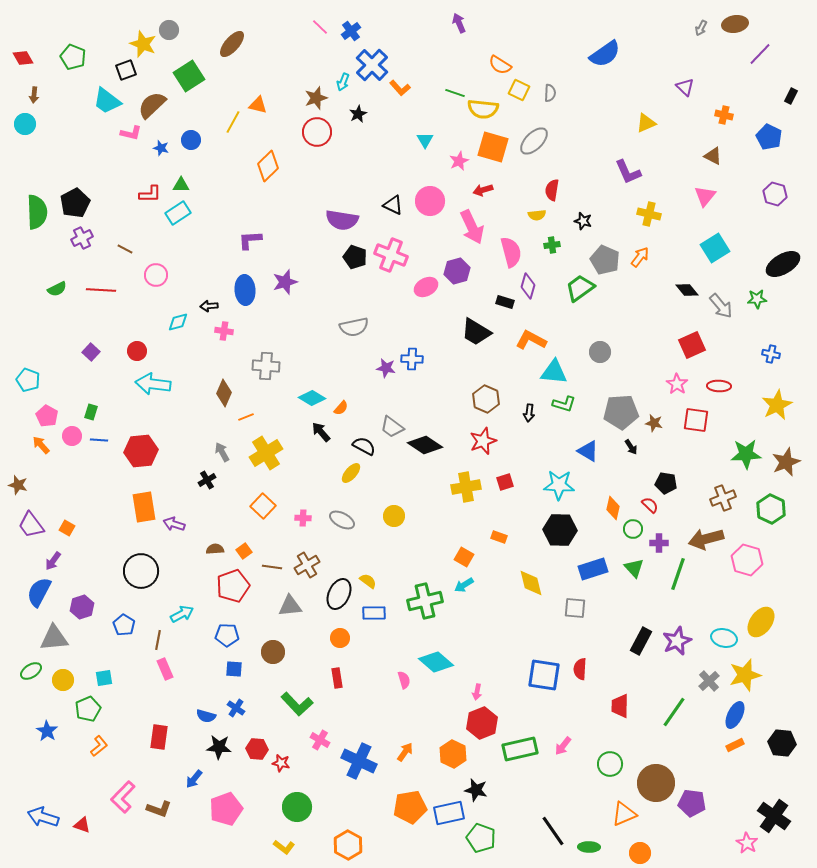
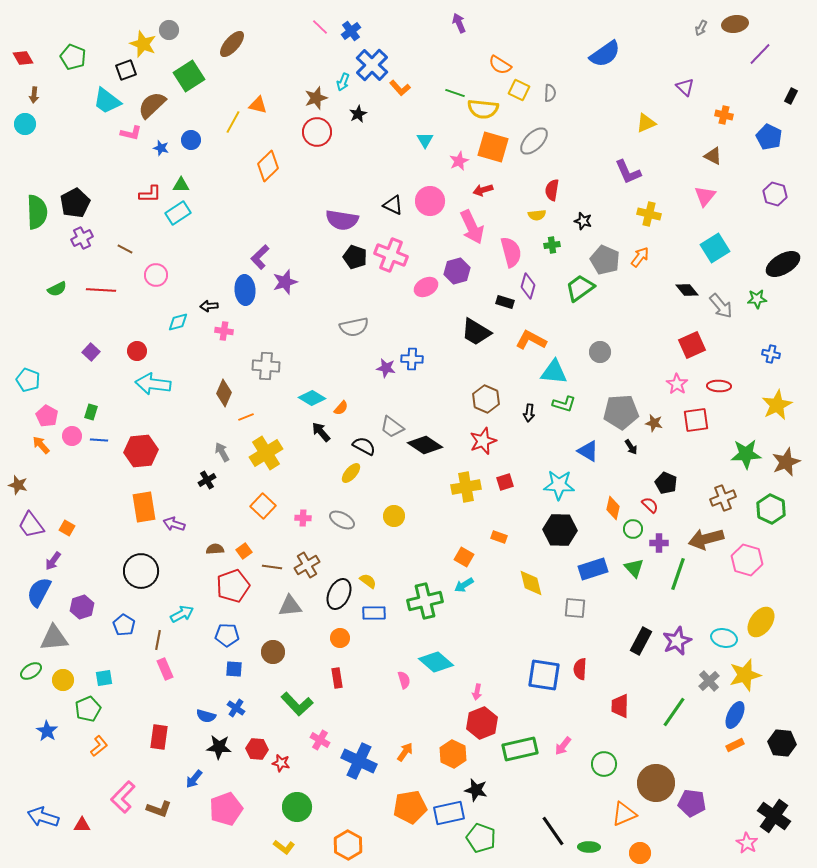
purple L-shape at (250, 240): moved 10 px right, 17 px down; rotated 40 degrees counterclockwise
red square at (696, 420): rotated 16 degrees counterclockwise
black pentagon at (666, 483): rotated 15 degrees clockwise
green circle at (610, 764): moved 6 px left
red triangle at (82, 825): rotated 18 degrees counterclockwise
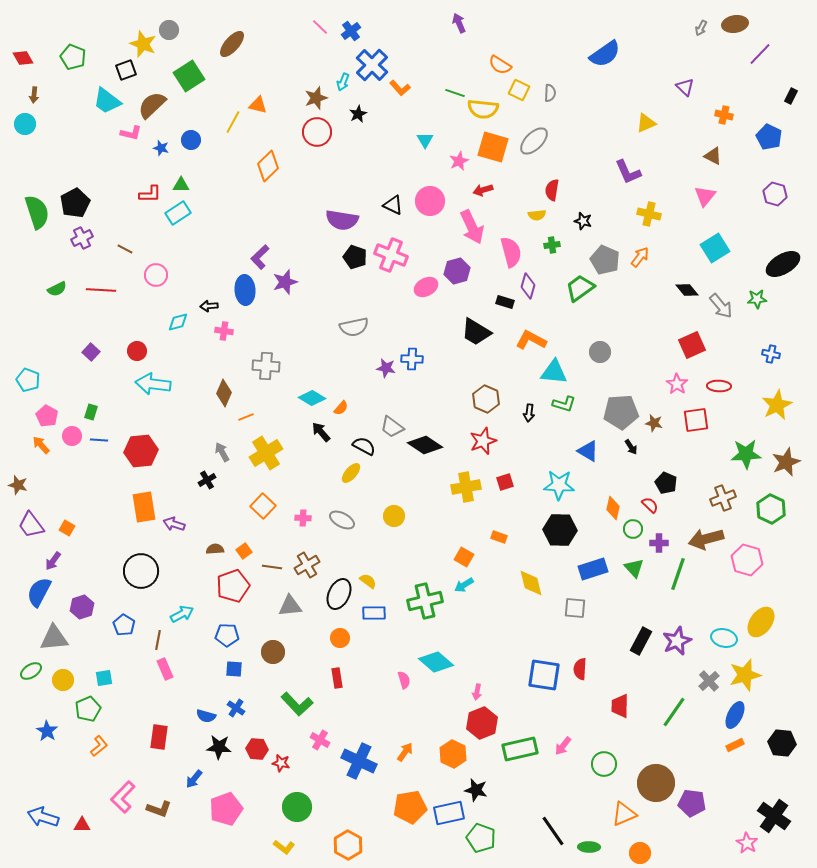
green semicircle at (37, 212): rotated 16 degrees counterclockwise
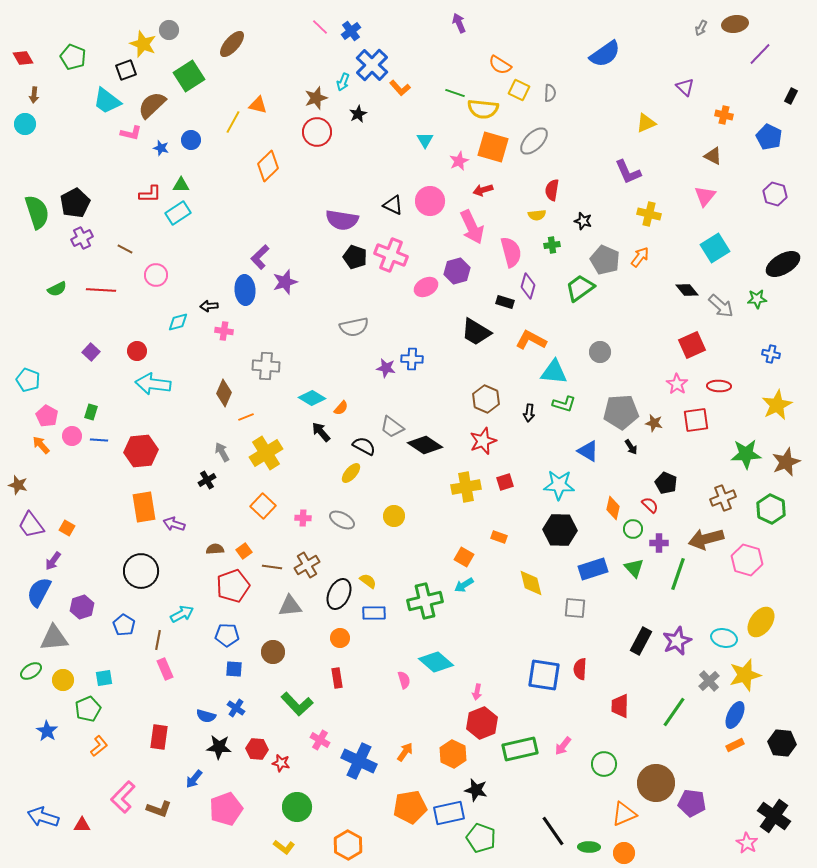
gray arrow at (721, 306): rotated 8 degrees counterclockwise
orange circle at (640, 853): moved 16 px left
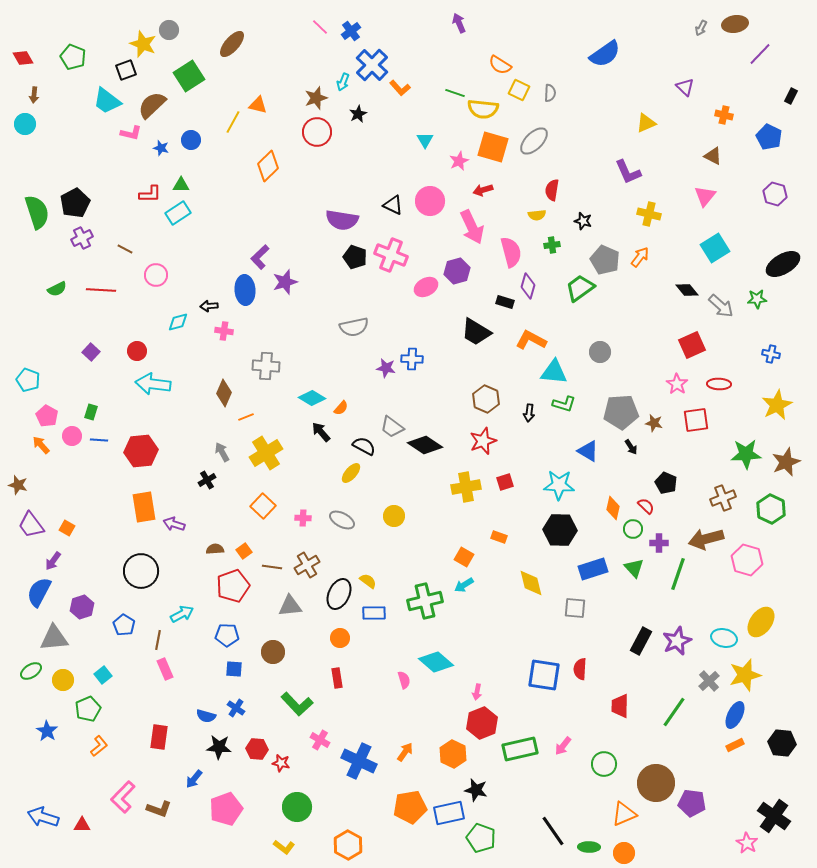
red ellipse at (719, 386): moved 2 px up
red semicircle at (650, 505): moved 4 px left, 1 px down
cyan square at (104, 678): moved 1 px left, 3 px up; rotated 30 degrees counterclockwise
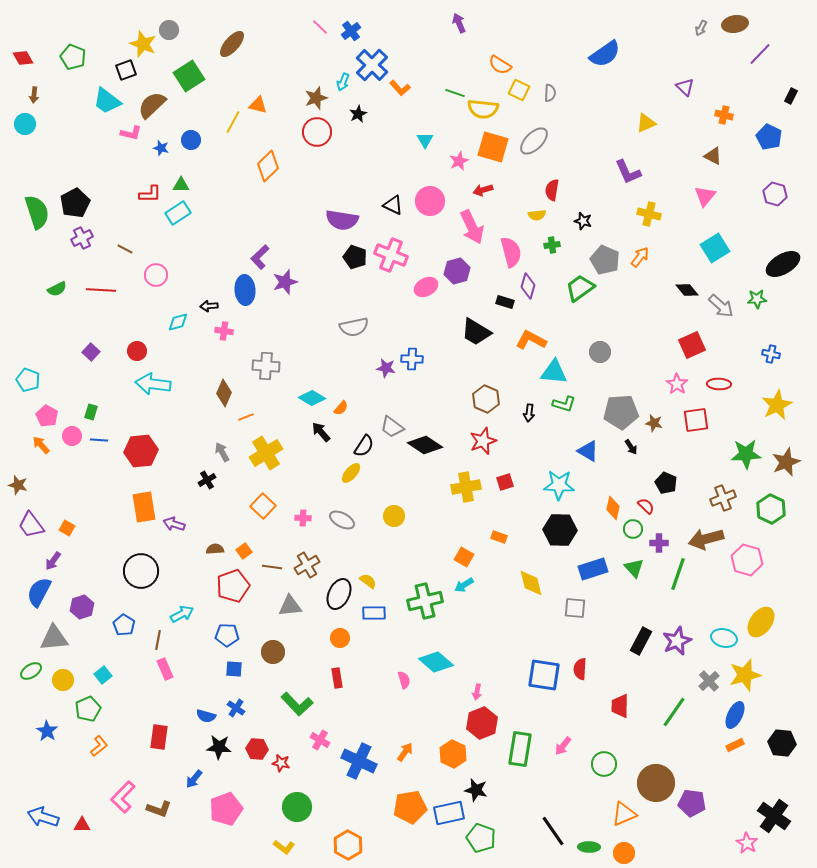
black semicircle at (364, 446): rotated 95 degrees clockwise
green rectangle at (520, 749): rotated 68 degrees counterclockwise
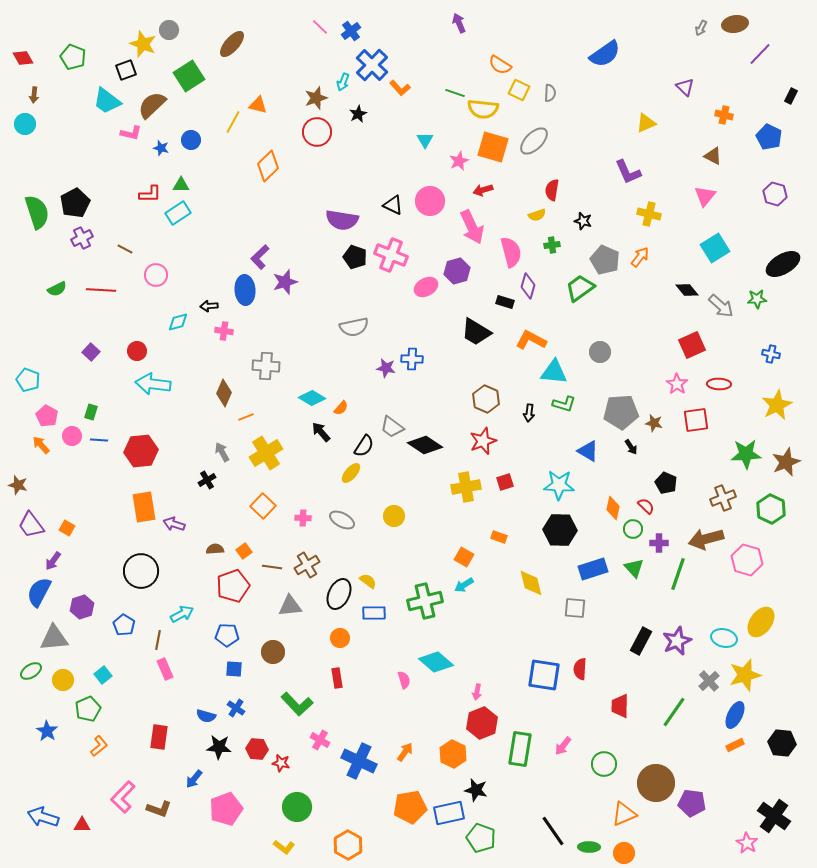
yellow semicircle at (537, 215): rotated 12 degrees counterclockwise
